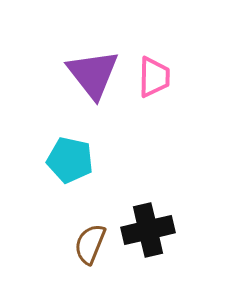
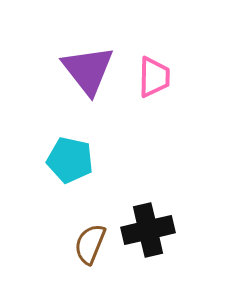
purple triangle: moved 5 px left, 4 px up
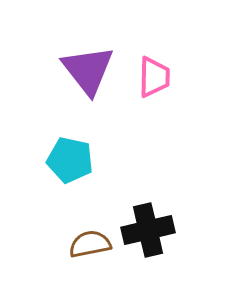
brown semicircle: rotated 57 degrees clockwise
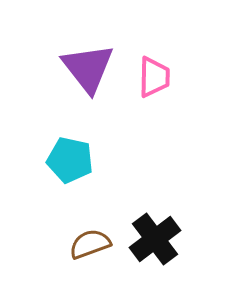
purple triangle: moved 2 px up
black cross: moved 7 px right, 9 px down; rotated 24 degrees counterclockwise
brown semicircle: rotated 9 degrees counterclockwise
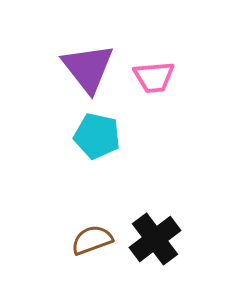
pink trapezoid: rotated 84 degrees clockwise
cyan pentagon: moved 27 px right, 24 px up
brown semicircle: moved 2 px right, 4 px up
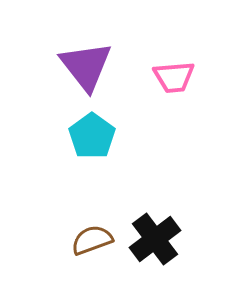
purple triangle: moved 2 px left, 2 px up
pink trapezoid: moved 20 px right
cyan pentagon: moved 5 px left; rotated 24 degrees clockwise
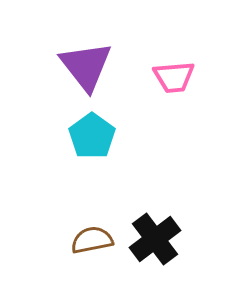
brown semicircle: rotated 9 degrees clockwise
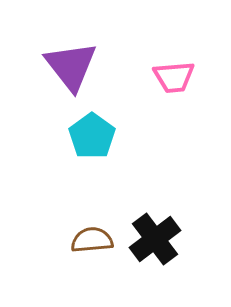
purple triangle: moved 15 px left
brown semicircle: rotated 6 degrees clockwise
